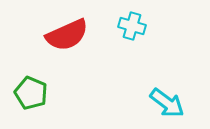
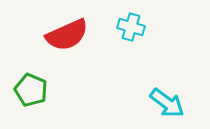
cyan cross: moved 1 px left, 1 px down
green pentagon: moved 3 px up
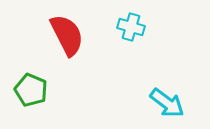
red semicircle: rotated 93 degrees counterclockwise
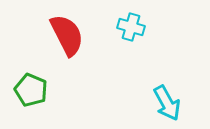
cyan arrow: rotated 24 degrees clockwise
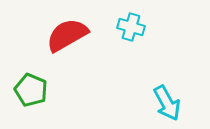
red semicircle: rotated 93 degrees counterclockwise
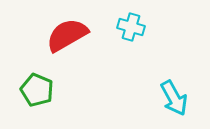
green pentagon: moved 6 px right
cyan arrow: moved 7 px right, 5 px up
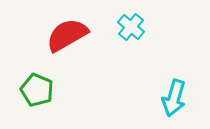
cyan cross: rotated 24 degrees clockwise
cyan arrow: rotated 45 degrees clockwise
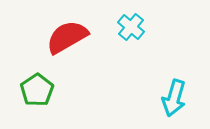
red semicircle: moved 2 px down
green pentagon: rotated 16 degrees clockwise
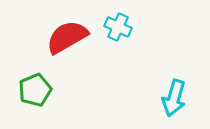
cyan cross: moved 13 px left; rotated 16 degrees counterclockwise
green pentagon: moved 2 px left; rotated 12 degrees clockwise
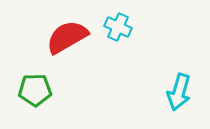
green pentagon: rotated 20 degrees clockwise
cyan arrow: moved 5 px right, 6 px up
